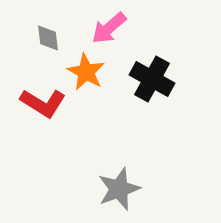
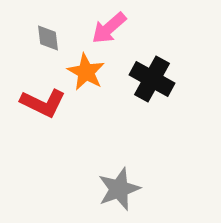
red L-shape: rotated 6 degrees counterclockwise
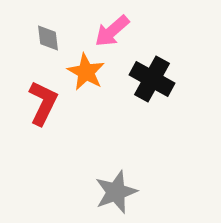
pink arrow: moved 3 px right, 3 px down
red L-shape: rotated 90 degrees counterclockwise
gray star: moved 3 px left, 3 px down
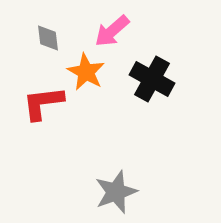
red L-shape: rotated 123 degrees counterclockwise
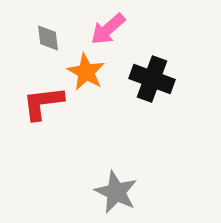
pink arrow: moved 4 px left, 2 px up
black cross: rotated 9 degrees counterclockwise
gray star: rotated 27 degrees counterclockwise
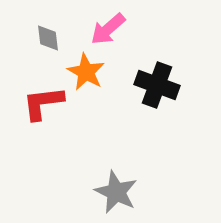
black cross: moved 5 px right, 6 px down
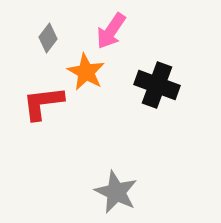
pink arrow: moved 3 px right, 2 px down; rotated 15 degrees counterclockwise
gray diamond: rotated 44 degrees clockwise
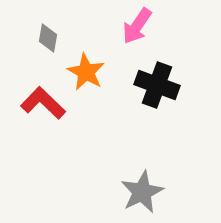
pink arrow: moved 26 px right, 5 px up
gray diamond: rotated 28 degrees counterclockwise
red L-shape: rotated 51 degrees clockwise
gray star: moved 26 px right; rotated 21 degrees clockwise
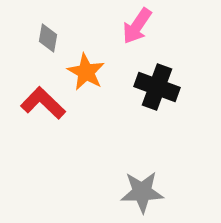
black cross: moved 2 px down
gray star: rotated 24 degrees clockwise
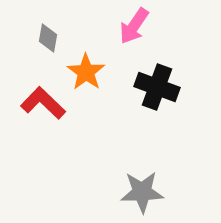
pink arrow: moved 3 px left
orange star: rotated 6 degrees clockwise
